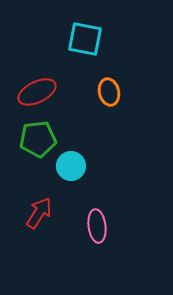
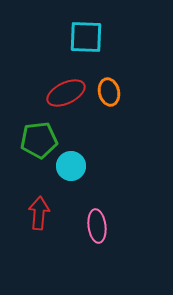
cyan square: moved 1 px right, 2 px up; rotated 9 degrees counterclockwise
red ellipse: moved 29 px right, 1 px down
green pentagon: moved 1 px right, 1 px down
red arrow: rotated 28 degrees counterclockwise
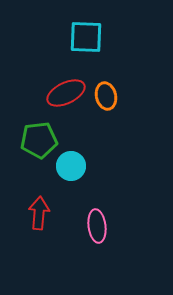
orange ellipse: moved 3 px left, 4 px down
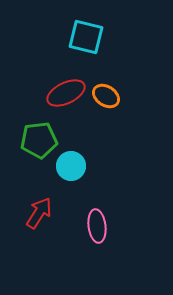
cyan square: rotated 12 degrees clockwise
orange ellipse: rotated 44 degrees counterclockwise
red arrow: rotated 28 degrees clockwise
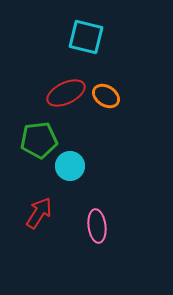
cyan circle: moved 1 px left
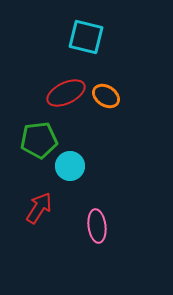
red arrow: moved 5 px up
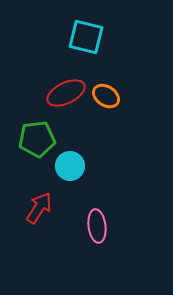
green pentagon: moved 2 px left, 1 px up
